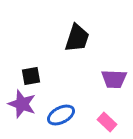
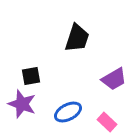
purple trapezoid: rotated 32 degrees counterclockwise
blue ellipse: moved 7 px right, 3 px up
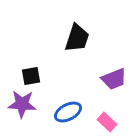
purple trapezoid: rotated 8 degrees clockwise
purple star: rotated 16 degrees counterclockwise
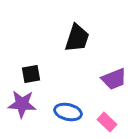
black square: moved 2 px up
blue ellipse: rotated 40 degrees clockwise
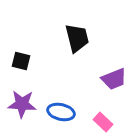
black trapezoid: rotated 32 degrees counterclockwise
black square: moved 10 px left, 13 px up; rotated 24 degrees clockwise
blue ellipse: moved 7 px left
pink rectangle: moved 4 px left
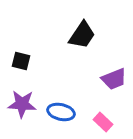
black trapezoid: moved 5 px right, 3 px up; rotated 48 degrees clockwise
